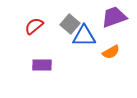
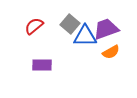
purple trapezoid: moved 8 px left, 12 px down
blue triangle: moved 1 px right
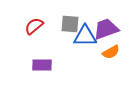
gray square: rotated 36 degrees counterclockwise
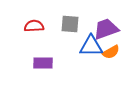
red semicircle: rotated 36 degrees clockwise
blue triangle: moved 6 px right, 10 px down
purple rectangle: moved 1 px right, 2 px up
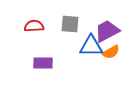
purple trapezoid: moved 1 px right, 2 px down; rotated 8 degrees counterclockwise
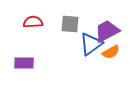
red semicircle: moved 1 px left, 4 px up
blue triangle: moved 2 px up; rotated 35 degrees counterclockwise
purple rectangle: moved 19 px left
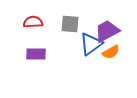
purple rectangle: moved 12 px right, 9 px up
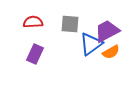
purple rectangle: moved 1 px left; rotated 66 degrees counterclockwise
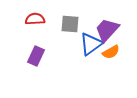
red semicircle: moved 2 px right, 3 px up
purple trapezoid: moved 1 px up; rotated 20 degrees counterclockwise
purple rectangle: moved 1 px right, 2 px down
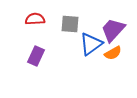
purple trapezoid: moved 6 px right
orange semicircle: moved 2 px right, 1 px down
